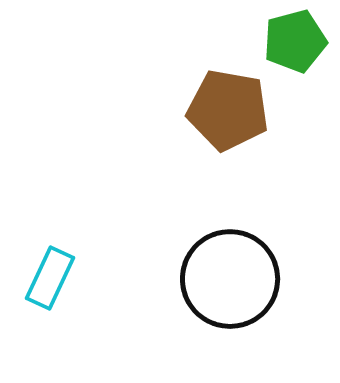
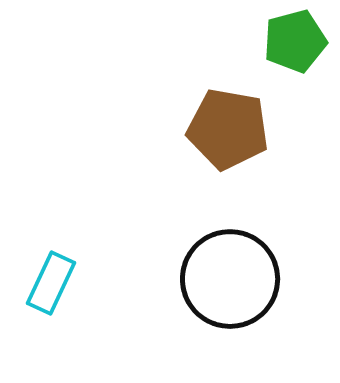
brown pentagon: moved 19 px down
cyan rectangle: moved 1 px right, 5 px down
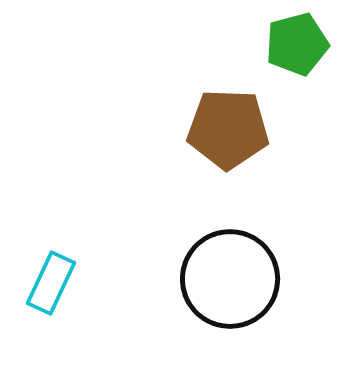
green pentagon: moved 2 px right, 3 px down
brown pentagon: rotated 8 degrees counterclockwise
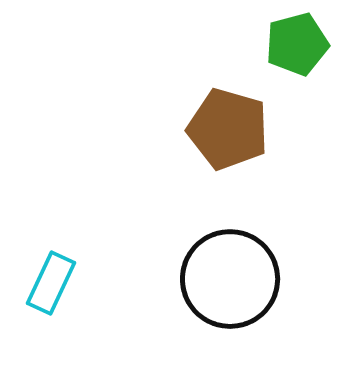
brown pentagon: rotated 14 degrees clockwise
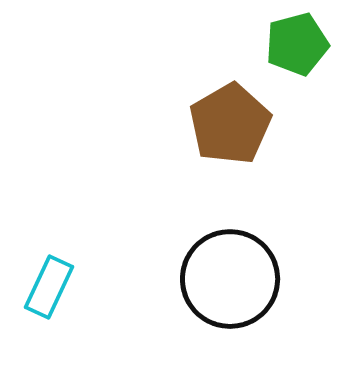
brown pentagon: moved 2 px right, 5 px up; rotated 26 degrees clockwise
cyan rectangle: moved 2 px left, 4 px down
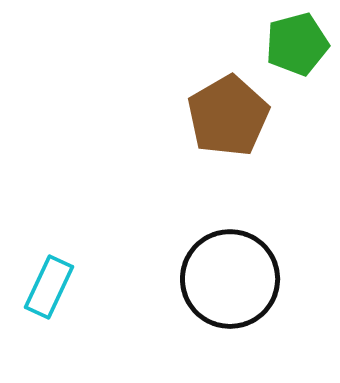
brown pentagon: moved 2 px left, 8 px up
